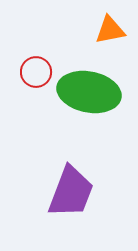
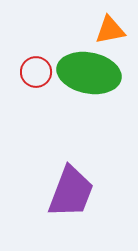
green ellipse: moved 19 px up
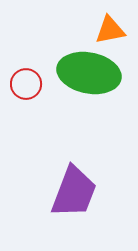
red circle: moved 10 px left, 12 px down
purple trapezoid: moved 3 px right
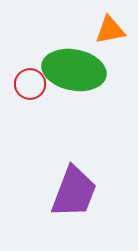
green ellipse: moved 15 px left, 3 px up
red circle: moved 4 px right
